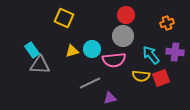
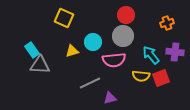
cyan circle: moved 1 px right, 7 px up
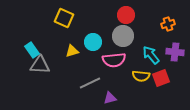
orange cross: moved 1 px right, 1 px down
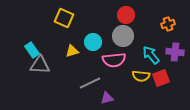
purple triangle: moved 3 px left
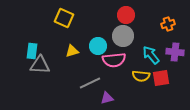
cyan circle: moved 5 px right, 4 px down
cyan rectangle: moved 1 px down; rotated 42 degrees clockwise
red square: rotated 12 degrees clockwise
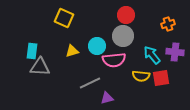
cyan circle: moved 1 px left
cyan arrow: moved 1 px right
gray triangle: moved 2 px down
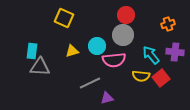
gray circle: moved 1 px up
cyan arrow: moved 1 px left
red square: rotated 30 degrees counterclockwise
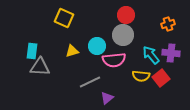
purple cross: moved 4 px left, 1 px down
gray line: moved 1 px up
purple triangle: rotated 24 degrees counterclockwise
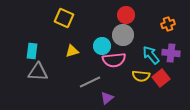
cyan circle: moved 5 px right
gray triangle: moved 2 px left, 5 px down
